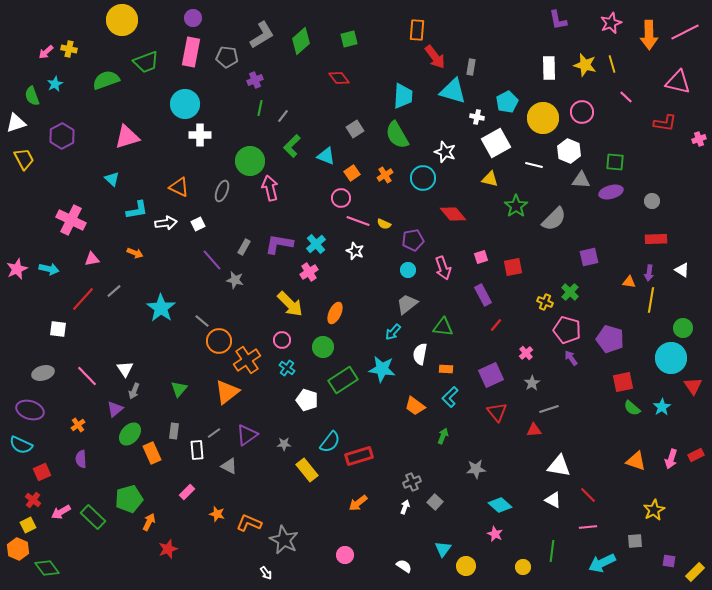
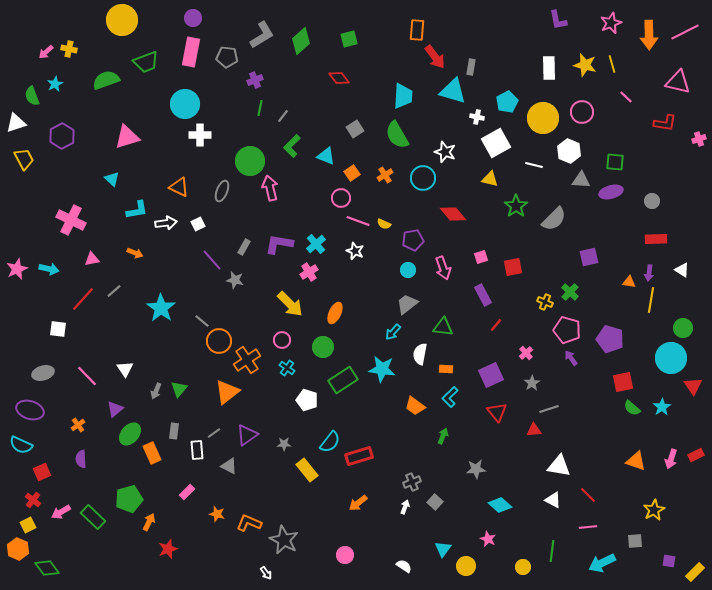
gray arrow at (134, 391): moved 22 px right
pink star at (495, 534): moved 7 px left, 5 px down
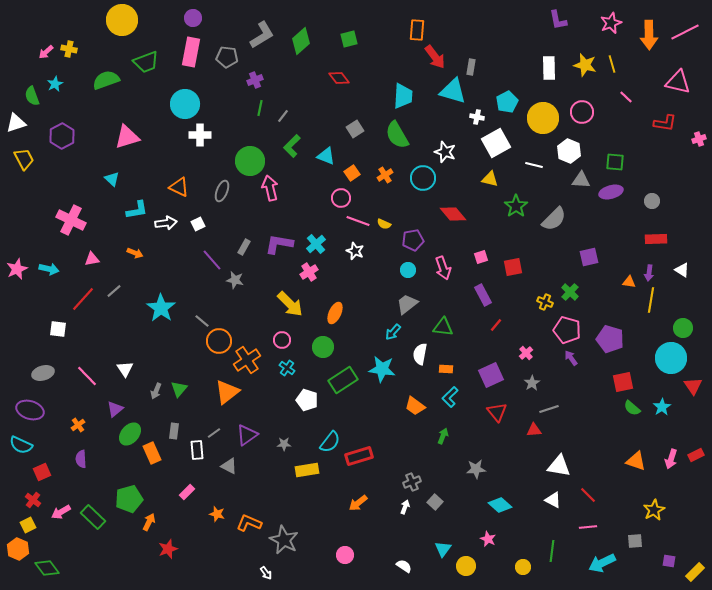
yellow rectangle at (307, 470): rotated 60 degrees counterclockwise
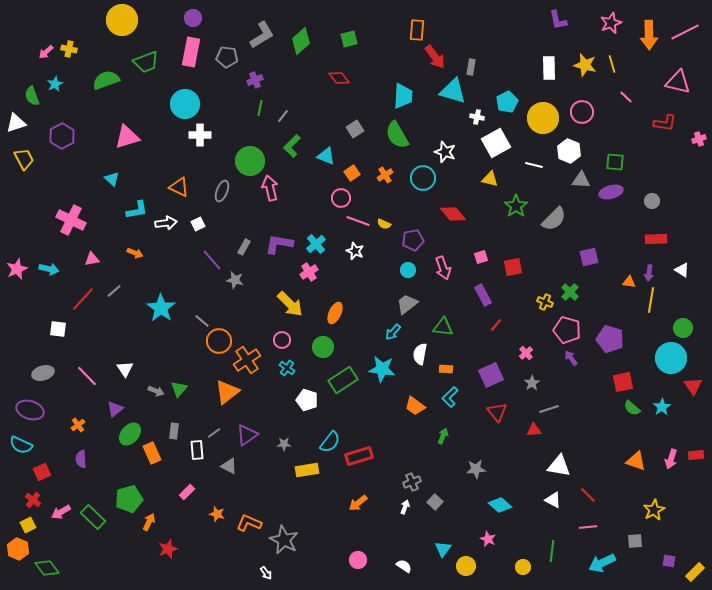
gray arrow at (156, 391): rotated 91 degrees counterclockwise
red rectangle at (696, 455): rotated 21 degrees clockwise
pink circle at (345, 555): moved 13 px right, 5 px down
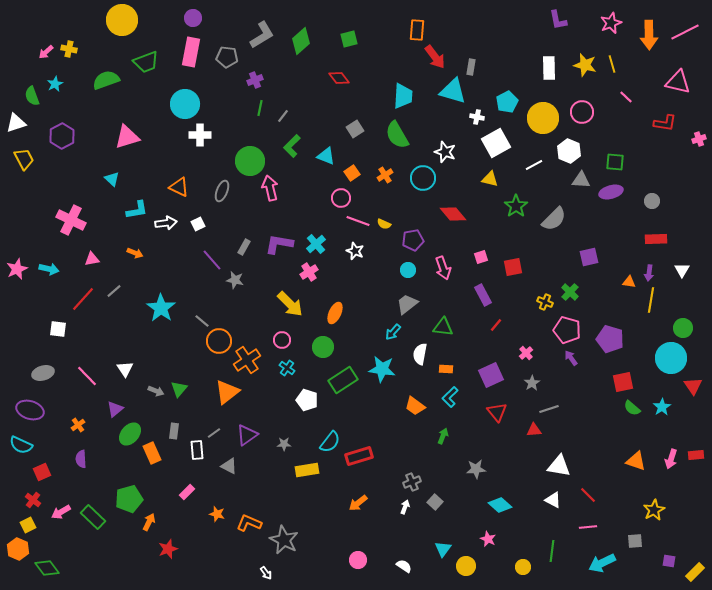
white line at (534, 165): rotated 42 degrees counterclockwise
white triangle at (682, 270): rotated 28 degrees clockwise
